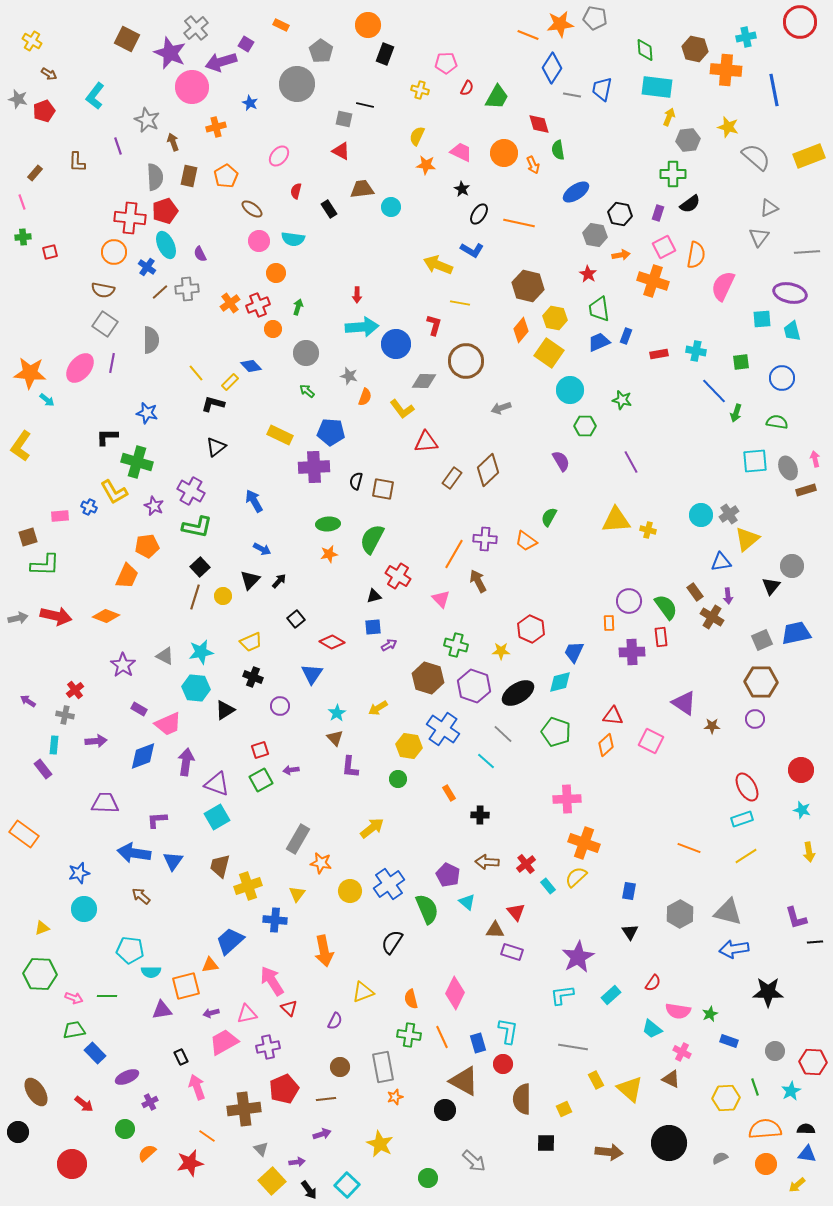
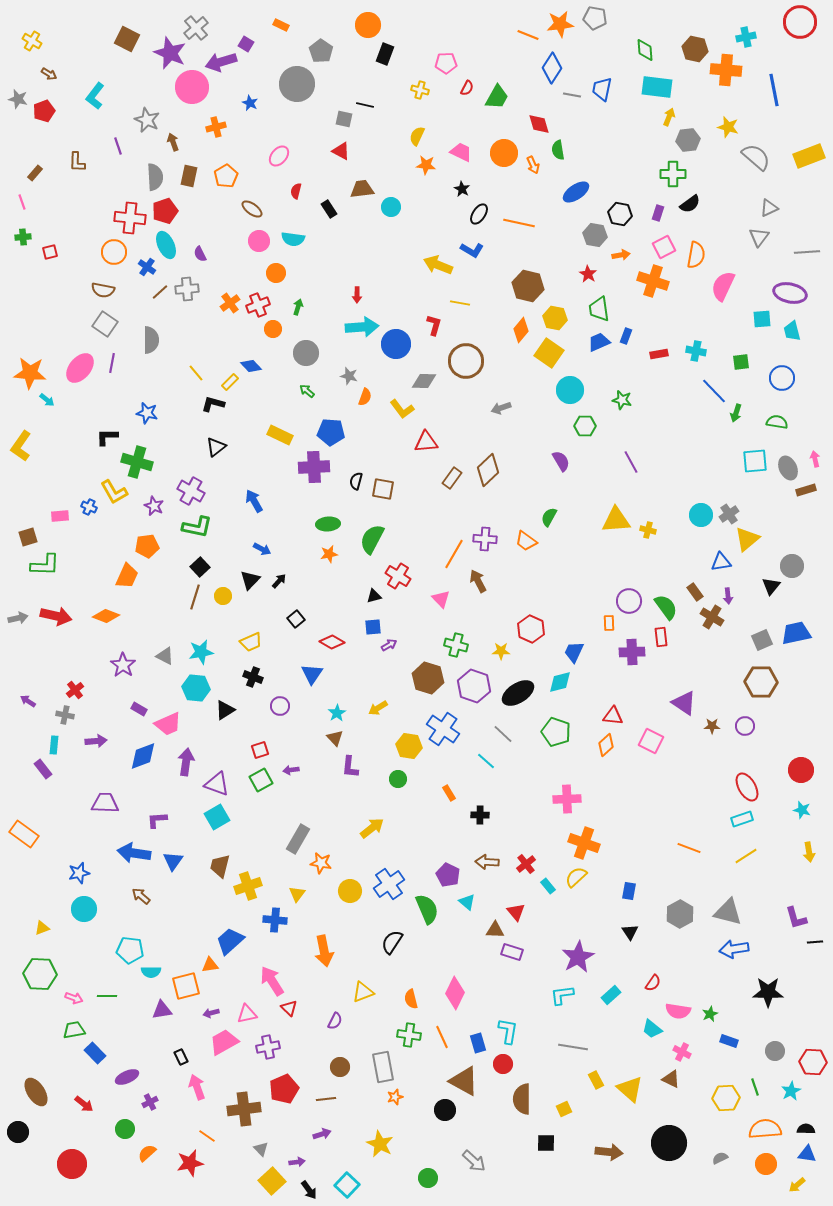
purple circle at (755, 719): moved 10 px left, 7 px down
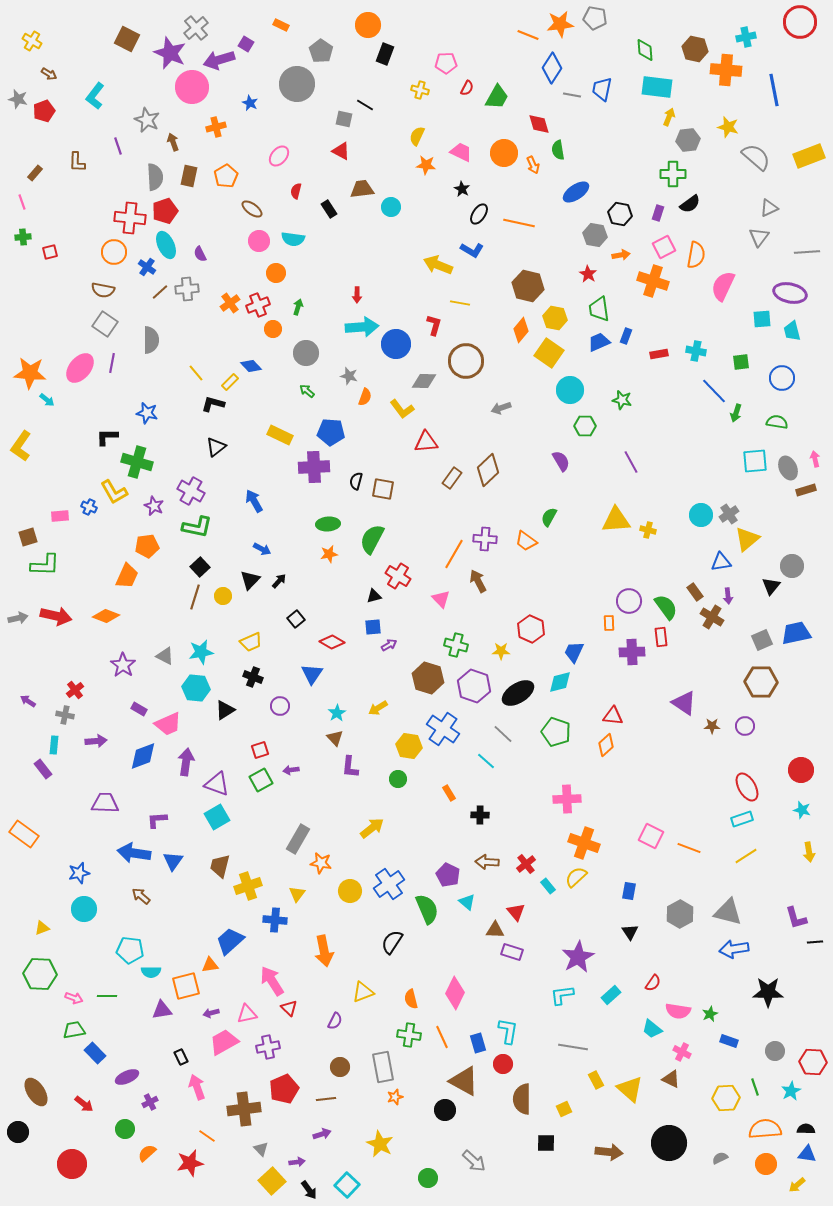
purple arrow at (221, 62): moved 2 px left, 2 px up
black line at (365, 105): rotated 18 degrees clockwise
pink square at (651, 741): moved 95 px down
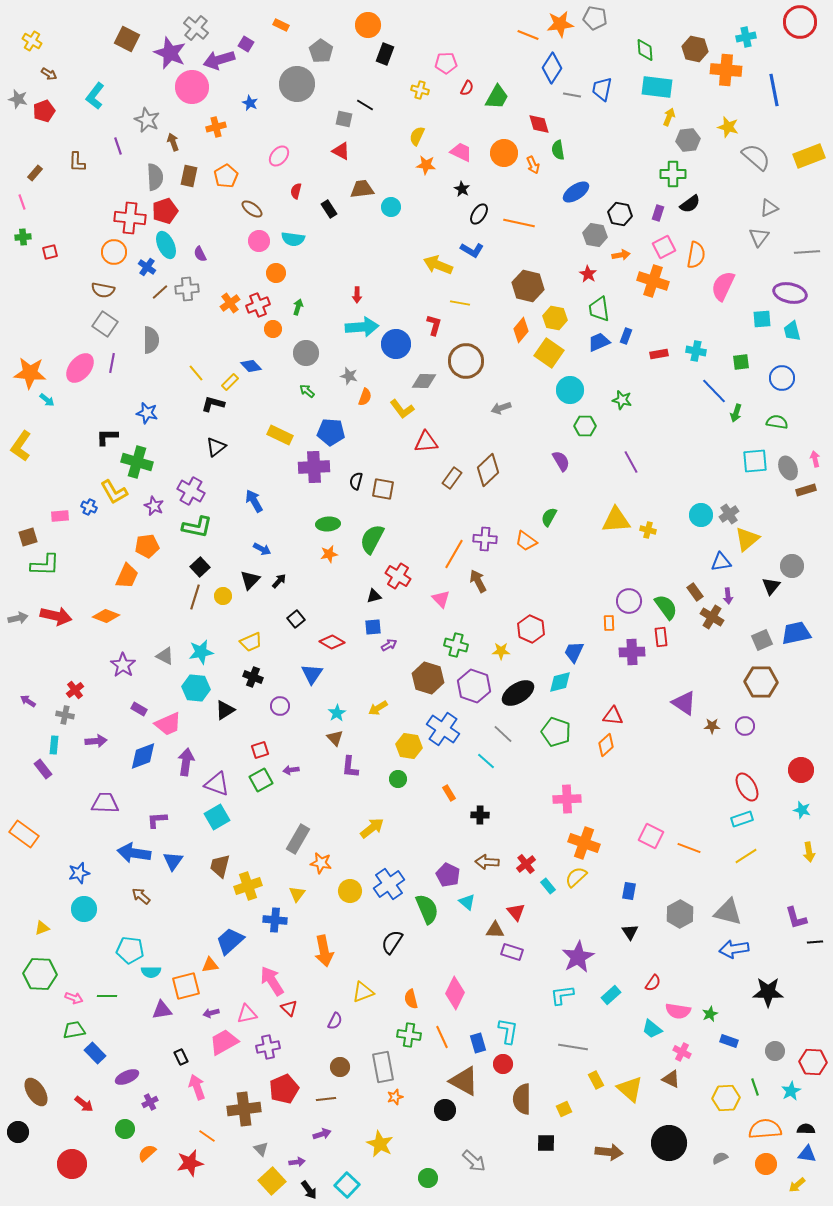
gray cross at (196, 28): rotated 10 degrees counterclockwise
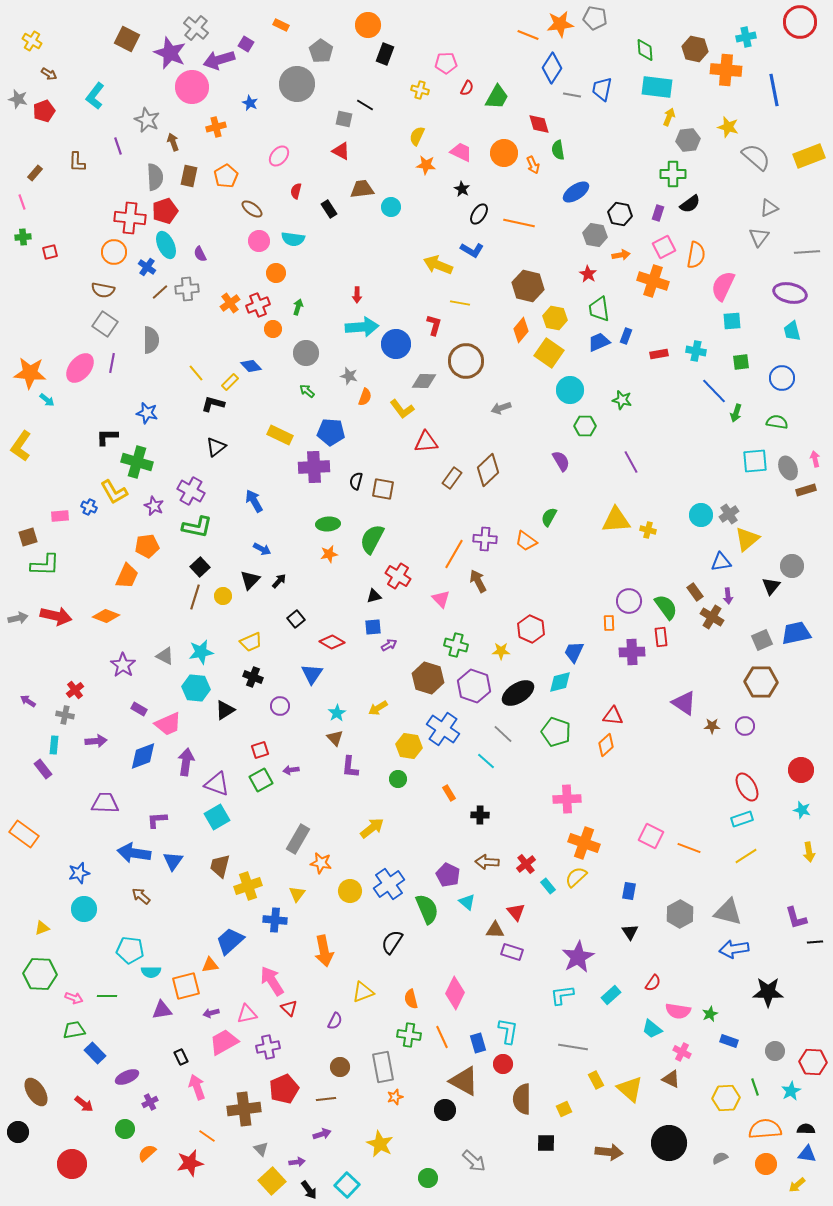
cyan square at (762, 319): moved 30 px left, 2 px down
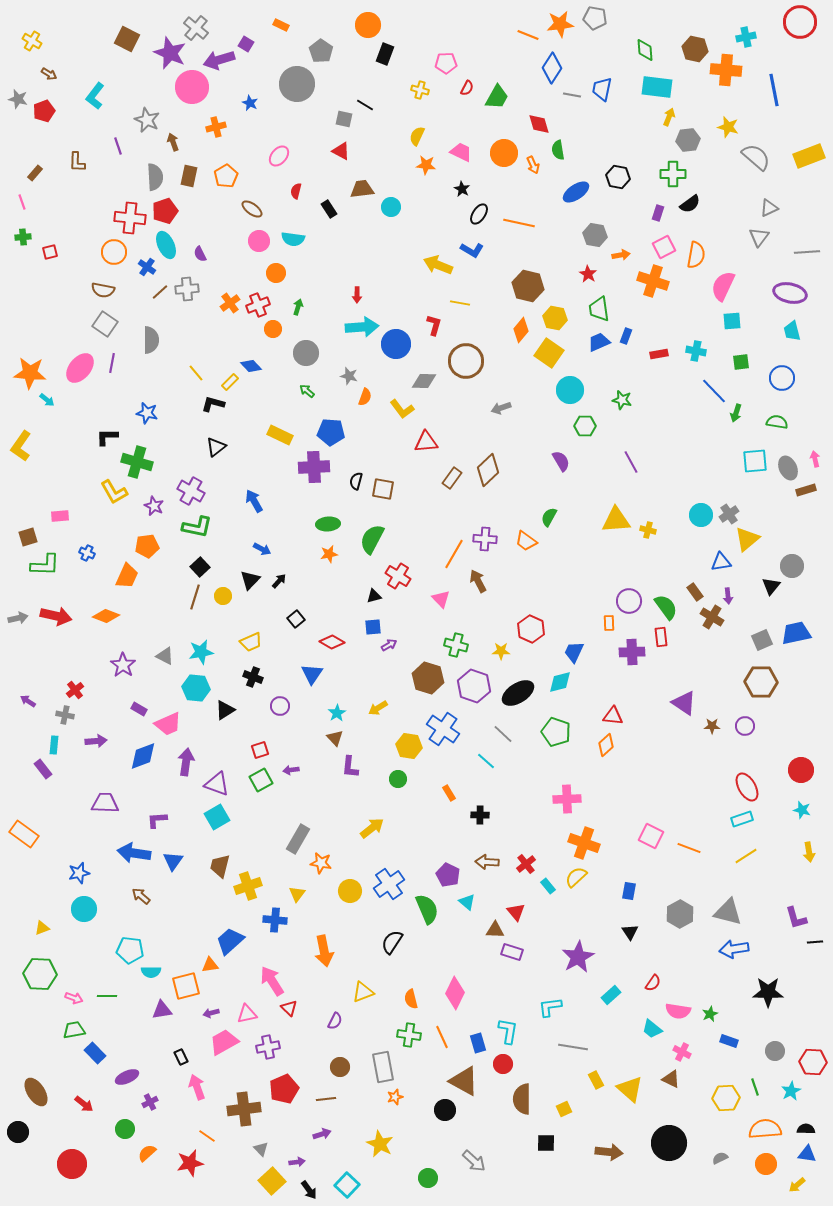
black hexagon at (620, 214): moved 2 px left, 37 px up
blue cross at (89, 507): moved 2 px left, 46 px down
cyan L-shape at (562, 995): moved 12 px left, 12 px down
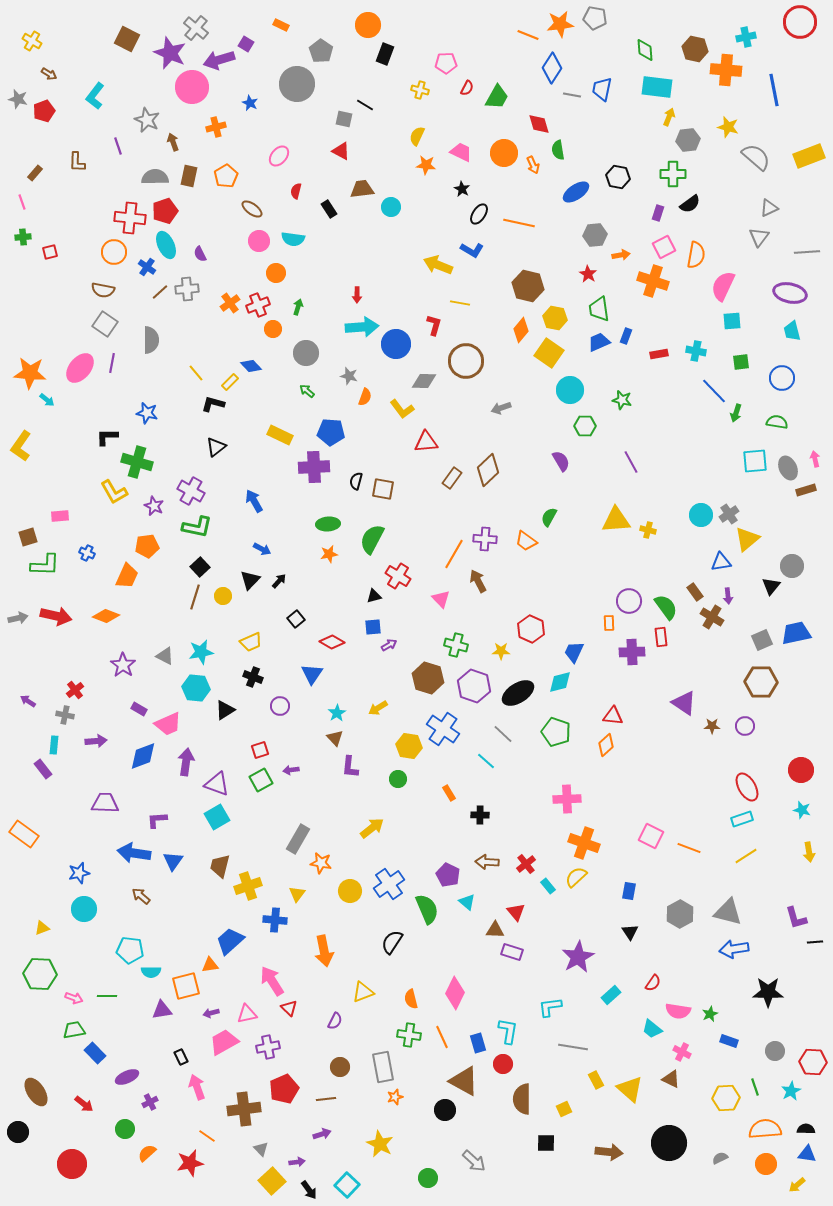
gray semicircle at (155, 177): rotated 88 degrees counterclockwise
gray hexagon at (595, 235): rotated 15 degrees counterclockwise
